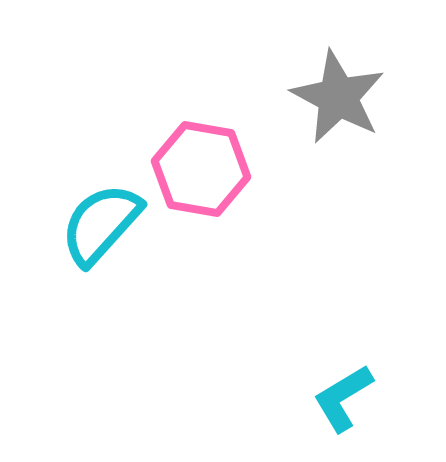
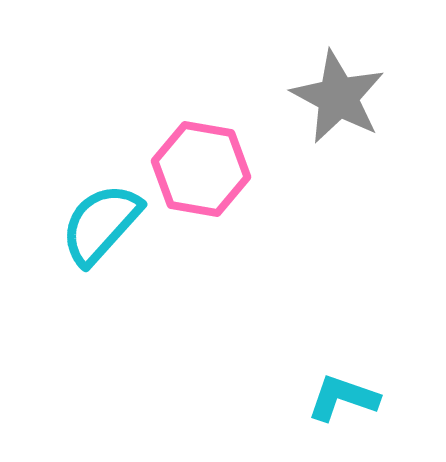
cyan L-shape: rotated 50 degrees clockwise
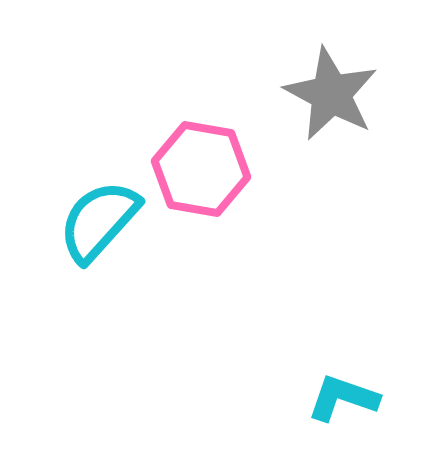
gray star: moved 7 px left, 3 px up
cyan semicircle: moved 2 px left, 3 px up
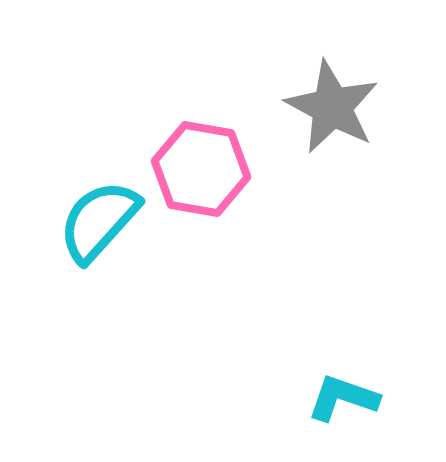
gray star: moved 1 px right, 13 px down
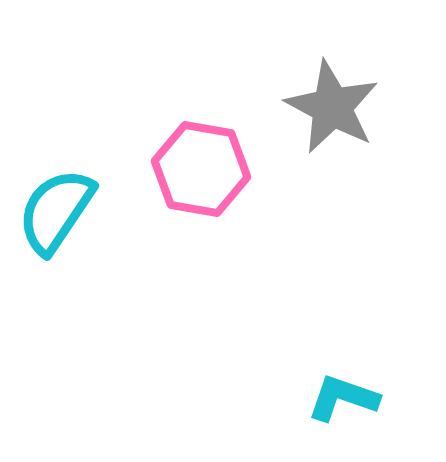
cyan semicircle: moved 43 px left, 10 px up; rotated 8 degrees counterclockwise
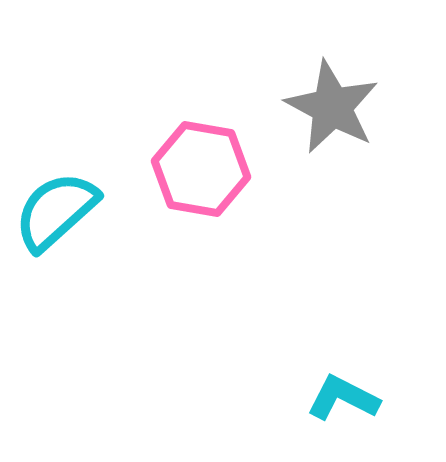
cyan semicircle: rotated 14 degrees clockwise
cyan L-shape: rotated 8 degrees clockwise
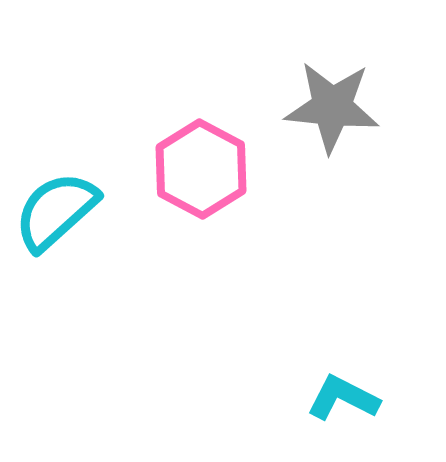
gray star: rotated 22 degrees counterclockwise
pink hexagon: rotated 18 degrees clockwise
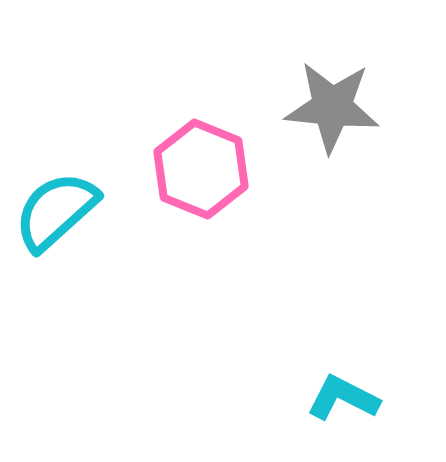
pink hexagon: rotated 6 degrees counterclockwise
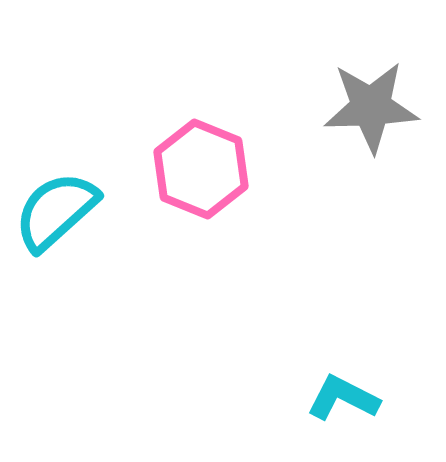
gray star: moved 39 px right; rotated 8 degrees counterclockwise
